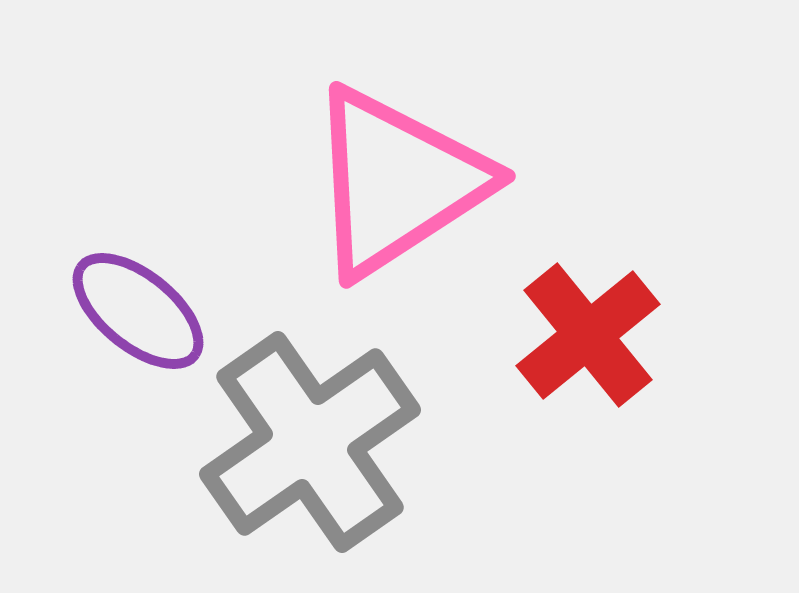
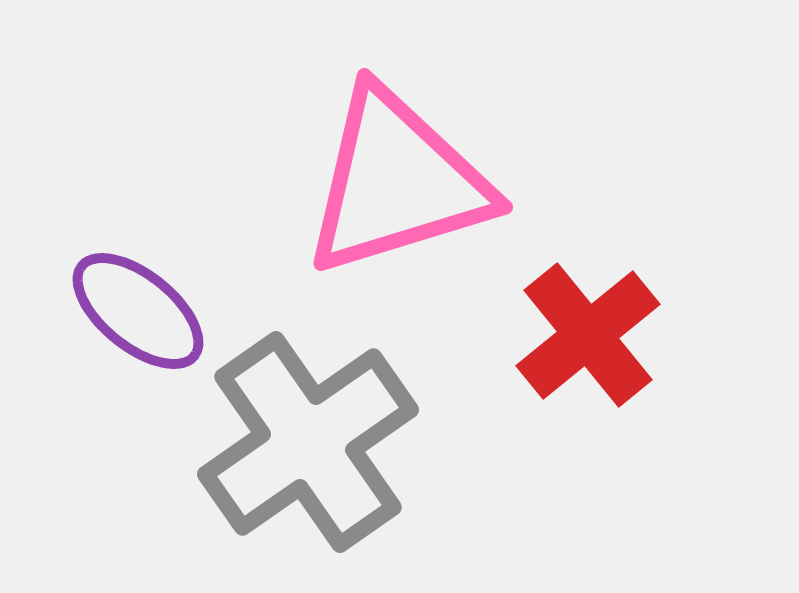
pink triangle: rotated 16 degrees clockwise
gray cross: moved 2 px left
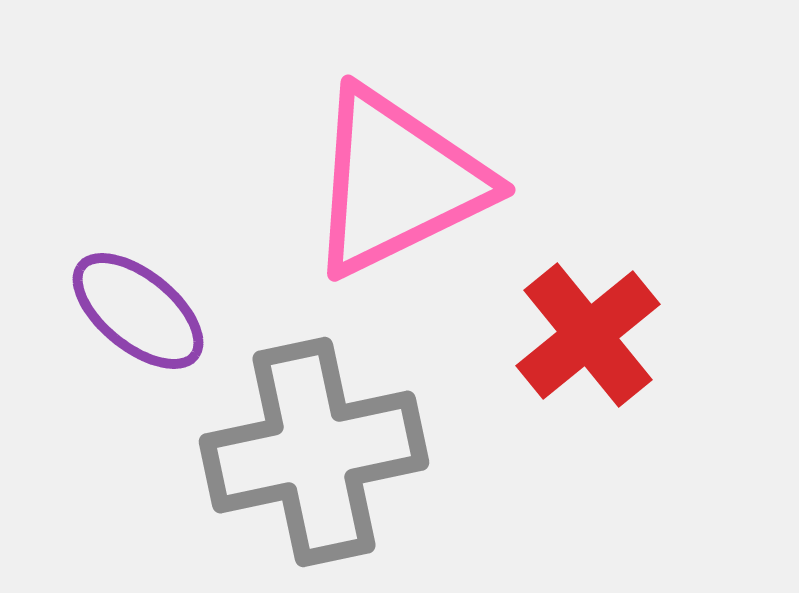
pink triangle: rotated 9 degrees counterclockwise
gray cross: moved 6 px right, 10 px down; rotated 23 degrees clockwise
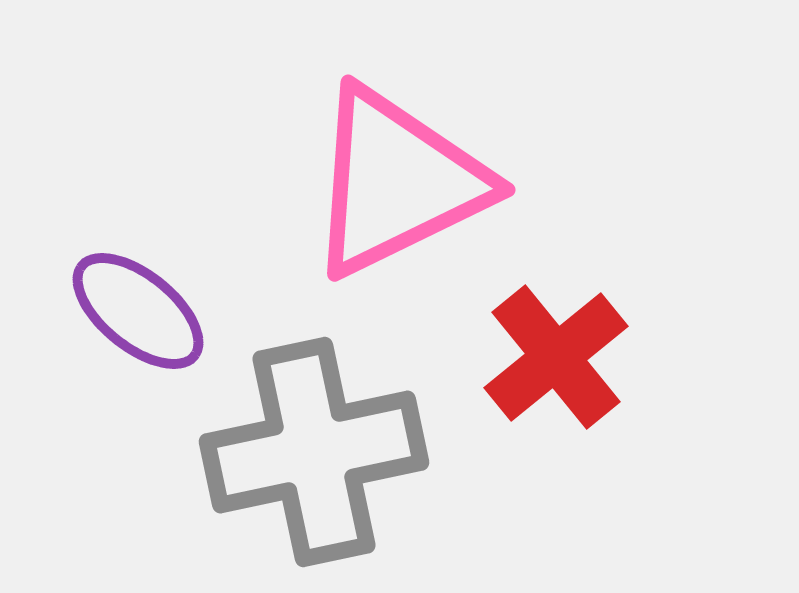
red cross: moved 32 px left, 22 px down
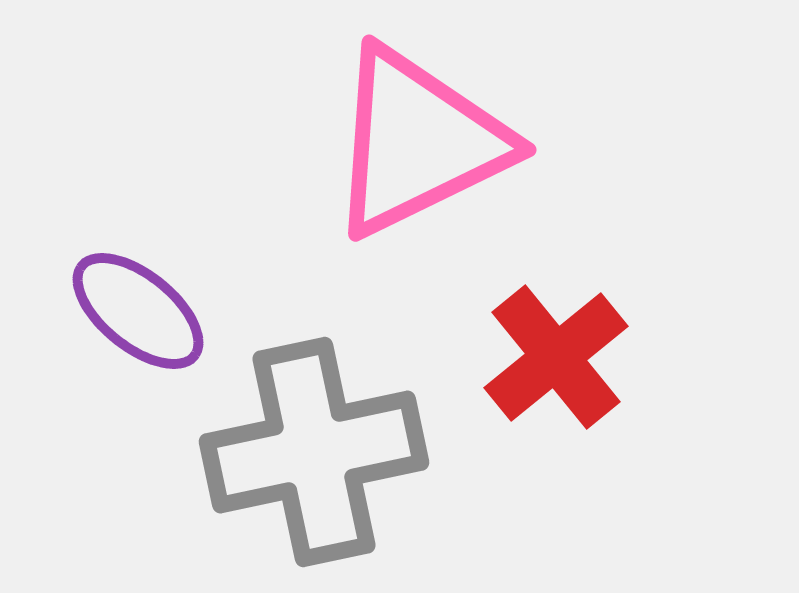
pink triangle: moved 21 px right, 40 px up
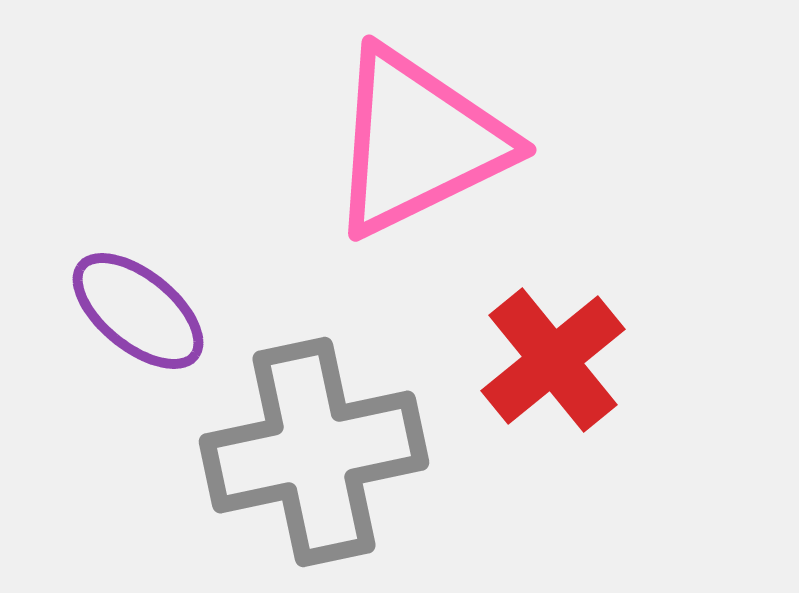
red cross: moved 3 px left, 3 px down
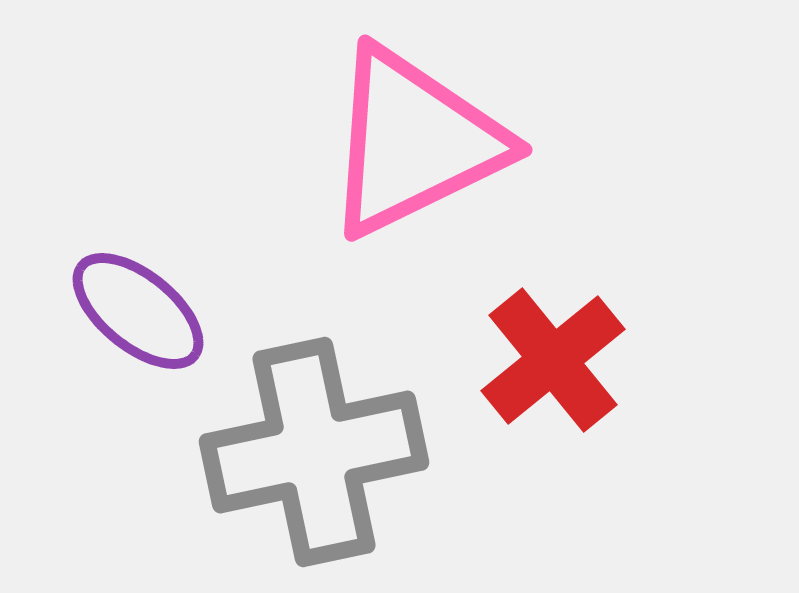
pink triangle: moved 4 px left
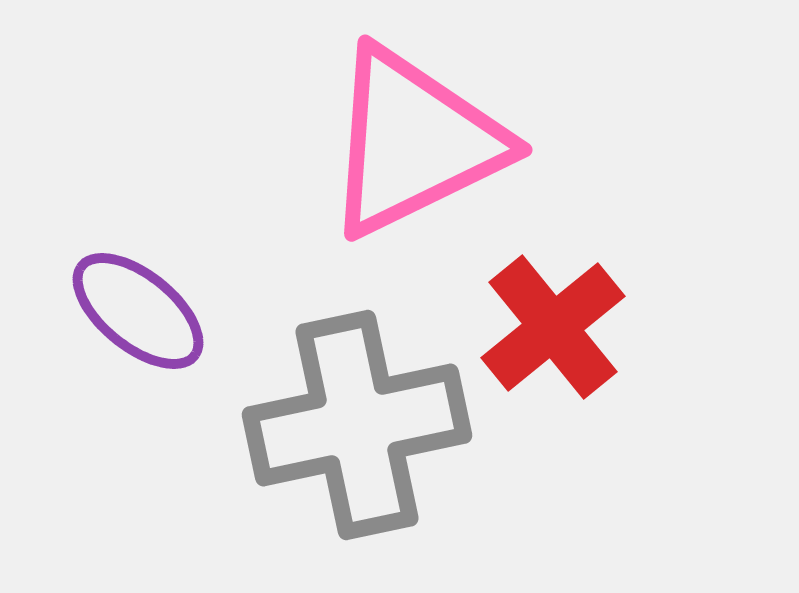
red cross: moved 33 px up
gray cross: moved 43 px right, 27 px up
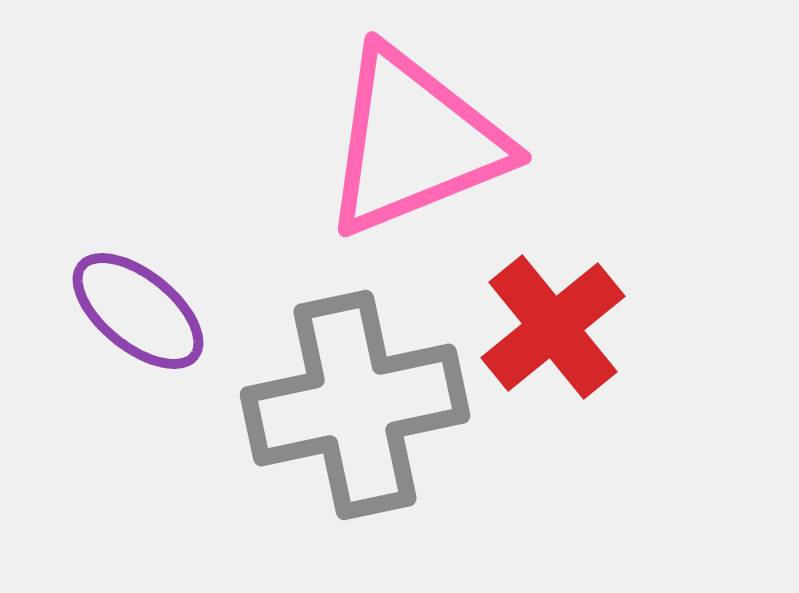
pink triangle: rotated 4 degrees clockwise
gray cross: moved 2 px left, 20 px up
